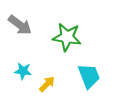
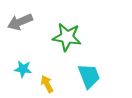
gray arrow: moved 3 px up; rotated 120 degrees clockwise
cyan star: moved 2 px up
yellow arrow: rotated 72 degrees counterclockwise
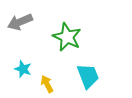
green star: rotated 16 degrees clockwise
cyan star: rotated 12 degrees clockwise
cyan trapezoid: moved 1 px left
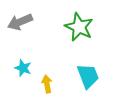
green star: moved 12 px right, 10 px up
cyan star: moved 1 px up
yellow arrow: rotated 18 degrees clockwise
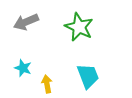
gray arrow: moved 6 px right
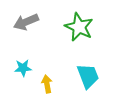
cyan star: rotated 24 degrees counterclockwise
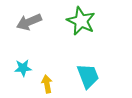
gray arrow: moved 3 px right
green star: moved 2 px right, 6 px up
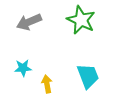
green star: moved 1 px up
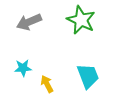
yellow arrow: rotated 18 degrees counterclockwise
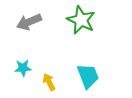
yellow arrow: moved 2 px right, 2 px up
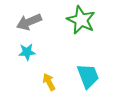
cyan star: moved 4 px right, 16 px up
